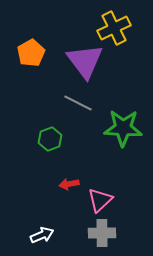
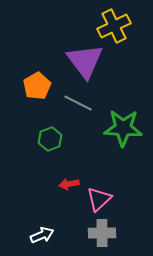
yellow cross: moved 2 px up
orange pentagon: moved 6 px right, 33 px down
pink triangle: moved 1 px left, 1 px up
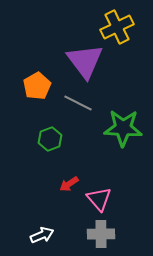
yellow cross: moved 3 px right, 1 px down
red arrow: rotated 24 degrees counterclockwise
pink triangle: rotated 28 degrees counterclockwise
gray cross: moved 1 px left, 1 px down
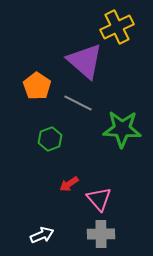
purple triangle: rotated 12 degrees counterclockwise
orange pentagon: rotated 8 degrees counterclockwise
green star: moved 1 px left, 1 px down
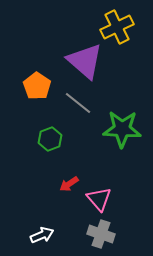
gray line: rotated 12 degrees clockwise
gray cross: rotated 20 degrees clockwise
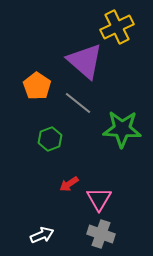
pink triangle: rotated 12 degrees clockwise
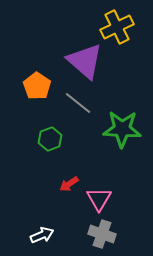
gray cross: moved 1 px right
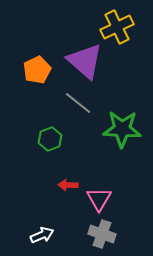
orange pentagon: moved 16 px up; rotated 12 degrees clockwise
red arrow: moved 1 px left, 1 px down; rotated 36 degrees clockwise
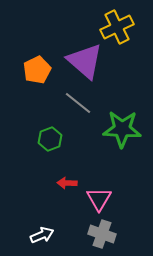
red arrow: moved 1 px left, 2 px up
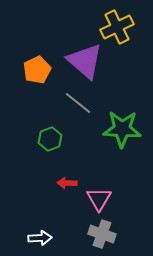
white arrow: moved 2 px left, 3 px down; rotated 20 degrees clockwise
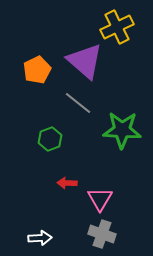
green star: moved 1 px down
pink triangle: moved 1 px right
